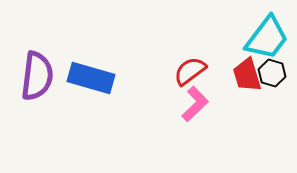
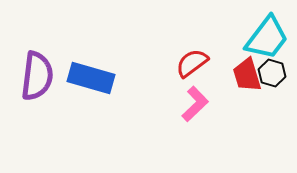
red semicircle: moved 2 px right, 8 px up
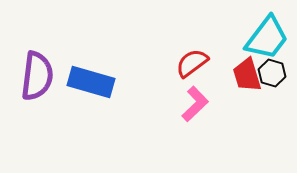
blue rectangle: moved 4 px down
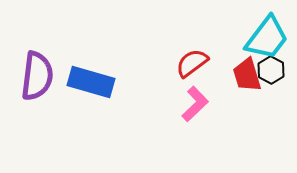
black hexagon: moved 1 px left, 3 px up; rotated 12 degrees clockwise
